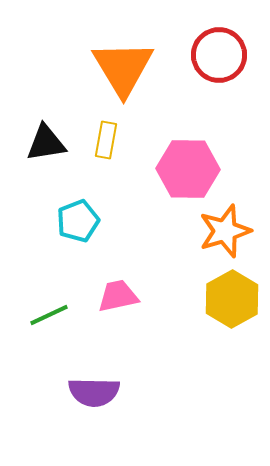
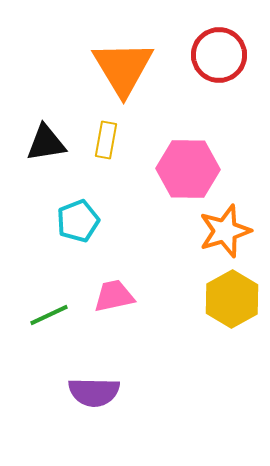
pink trapezoid: moved 4 px left
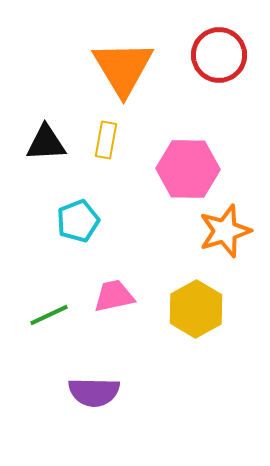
black triangle: rotated 6 degrees clockwise
yellow hexagon: moved 36 px left, 10 px down
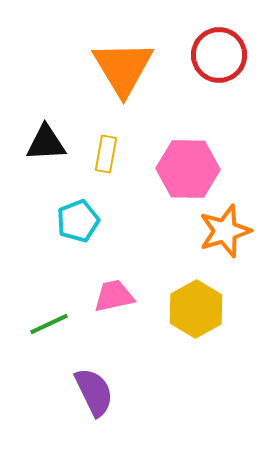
yellow rectangle: moved 14 px down
green line: moved 9 px down
purple semicircle: rotated 117 degrees counterclockwise
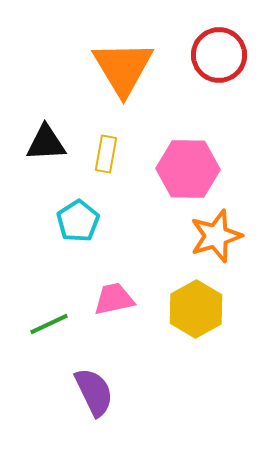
cyan pentagon: rotated 12 degrees counterclockwise
orange star: moved 9 px left, 5 px down
pink trapezoid: moved 3 px down
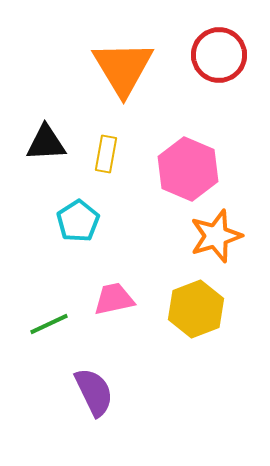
pink hexagon: rotated 22 degrees clockwise
yellow hexagon: rotated 8 degrees clockwise
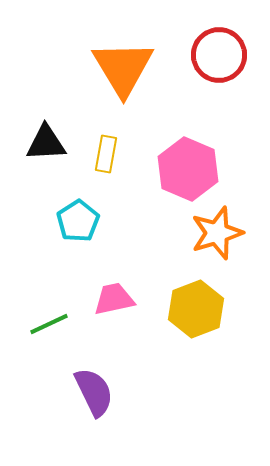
orange star: moved 1 px right, 3 px up
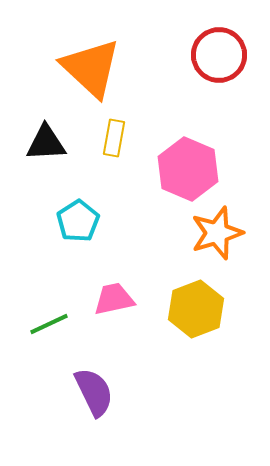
orange triangle: moved 32 px left; rotated 16 degrees counterclockwise
yellow rectangle: moved 8 px right, 16 px up
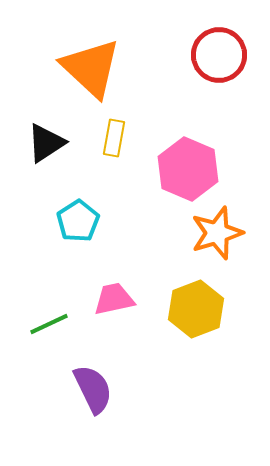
black triangle: rotated 30 degrees counterclockwise
purple semicircle: moved 1 px left, 3 px up
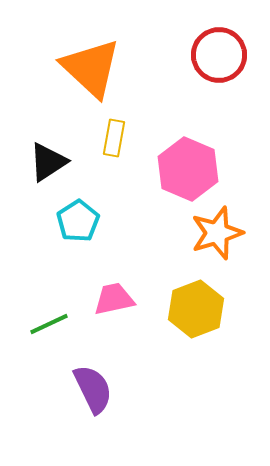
black triangle: moved 2 px right, 19 px down
